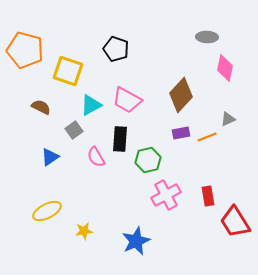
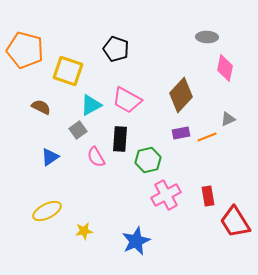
gray square: moved 4 px right
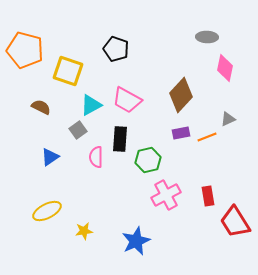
pink semicircle: rotated 30 degrees clockwise
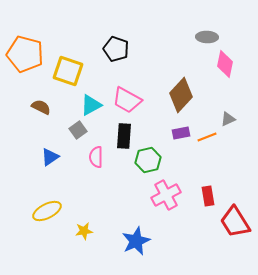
orange pentagon: moved 4 px down
pink diamond: moved 4 px up
black rectangle: moved 4 px right, 3 px up
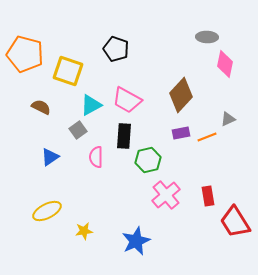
pink cross: rotated 12 degrees counterclockwise
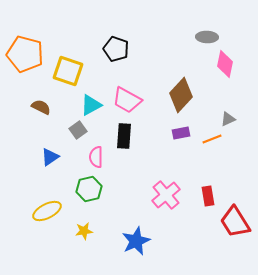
orange line: moved 5 px right, 2 px down
green hexagon: moved 59 px left, 29 px down
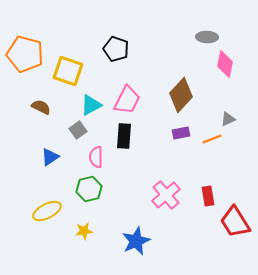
pink trapezoid: rotated 92 degrees counterclockwise
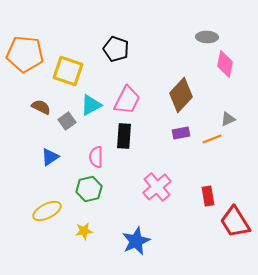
orange pentagon: rotated 9 degrees counterclockwise
gray square: moved 11 px left, 9 px up
pink cross: moved 9 px left, 8 px up
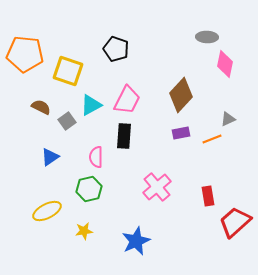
red trapezoid: rotated 80 degrees clockwise
